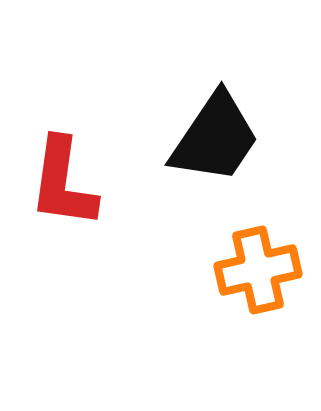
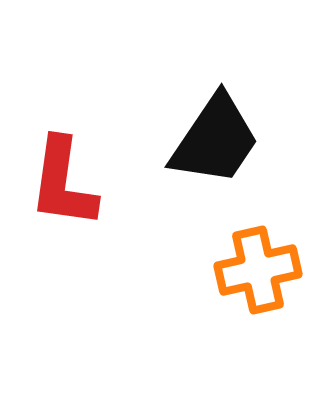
black trapezoid: moved 2 px down
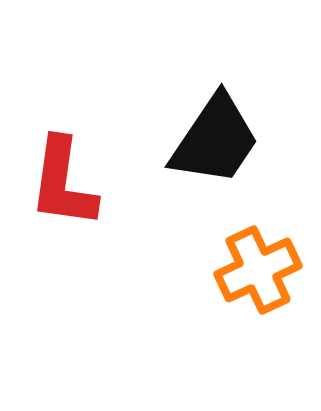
orange cross: rotated 12 degrees counterclockwise
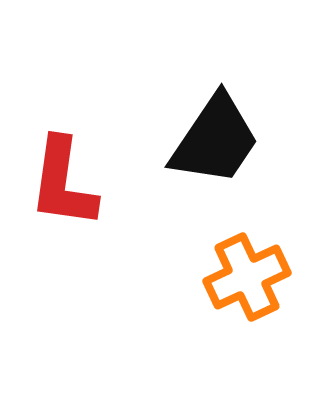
orange cross: moved 11 px left, 7 px down
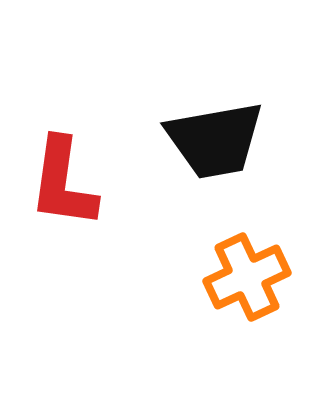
black trapezoid: rotated 46 degrees clockwise
